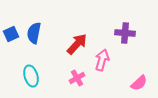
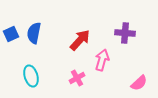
red arrow: moved 3 px right, 4 px up
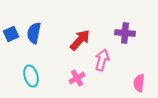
pink semicircle: rotated 138 degrees clockwise
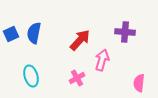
purple cross: moved 1 px up
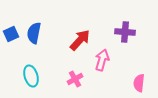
pink cross: moved 2 px left, 1 px down
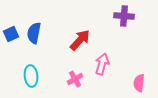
purple cross: moved 1 px left, 16 px up
pink arrow: moved 4 px down
cyan ellipse: rotated 10 degrees clockwise
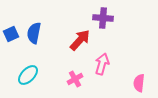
purple cross: moved 21 px left, 2 px down
cyan ellipse: moved 3 px left, 1 px up; rotated 50 degrees clockwise
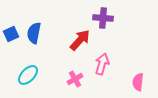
pink semicircle: moved 1 px left, 1 px up
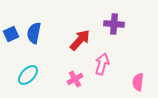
purple cross: moved 11 px right, 6 px down
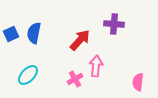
pink arrow: moved 6 px left, 2 px down; rotated 10 degrees counterclockwise
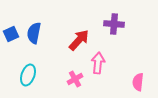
red arrow: moved 1 px left
pink arrow: moved 2 px right, 3 px up
cyan ellipse: rotated 25 degrees counterclockwise
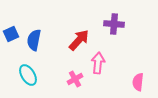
blue semicircle: moved 7 px down
cyan ellipse: rotated 50 degrees counterclockwise
